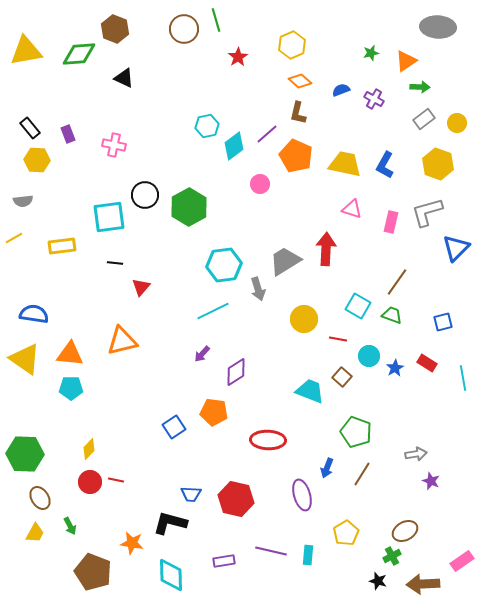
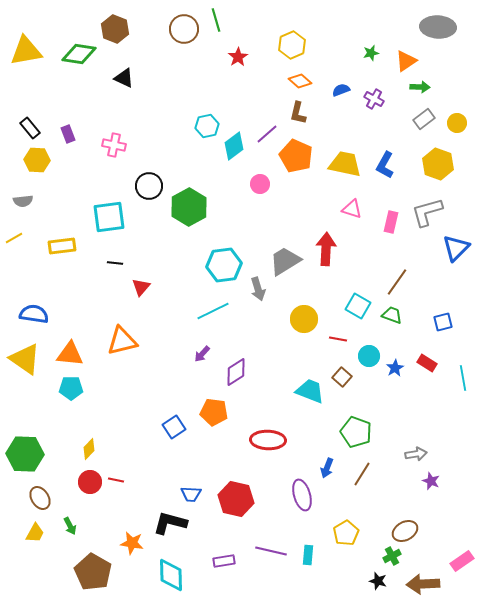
green diamond at (79, 54): rotated 12 degrees clockwise
black circle at (145, 195): moved 4 px right, 9 px up
brown pentagon at (93, 572): rotated 9 degrees clockwise
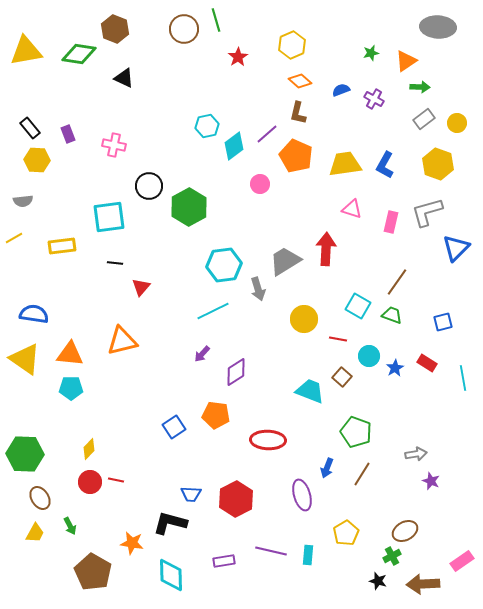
yellow trapezoid at (345, 164): rotated 20 degrees counterclockwise
orange pentagon at (214, 412): moved 2 px right, 3 px down
red hexagon at (236, 499): rotated 20 degrees clockwise
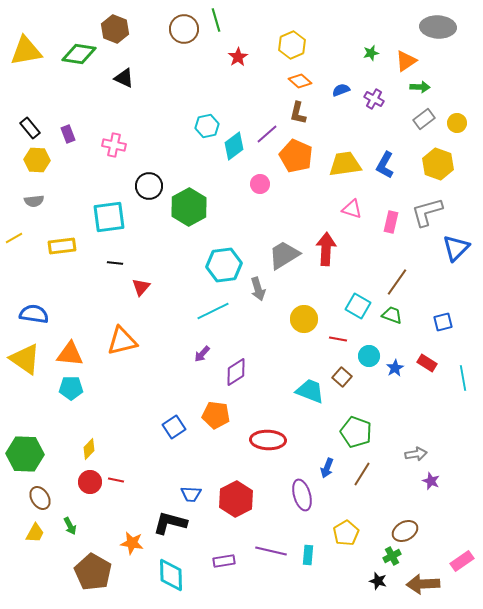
gray semicircle at (23, 201): moved 11 px right
gray trapezoid at (285, 261): moved 1 px left, 6 px up
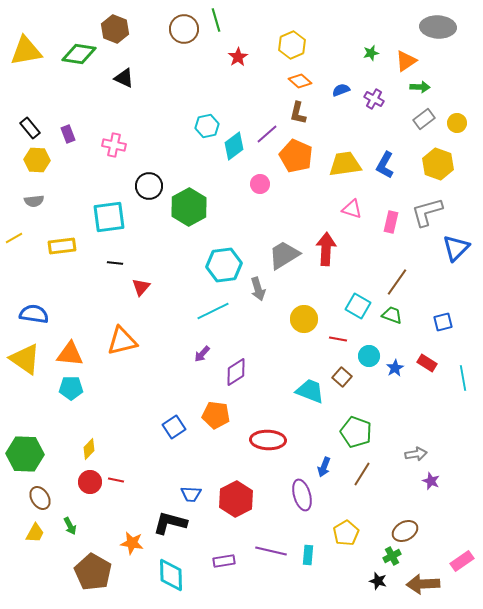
blue arrow at (327, 468): moved 3 px left, 1 px up
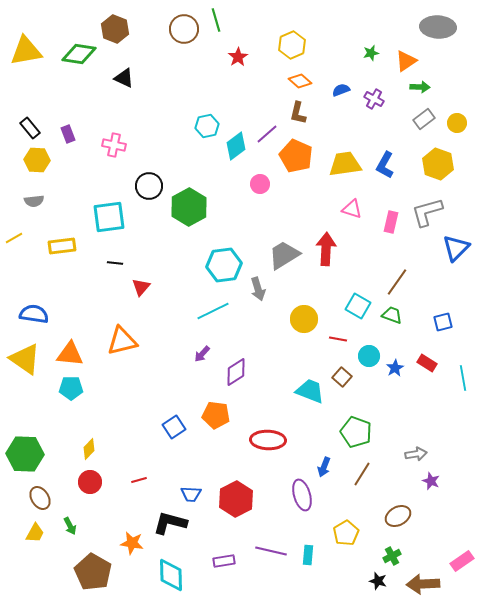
cyan diamond at (234, 146): moved 2 px right
red line at (116, 480): moved 23 px right; rotated 28 degrees counterclockwise
brown ellipse at (405, 531): moved 7 px left, 15 px up
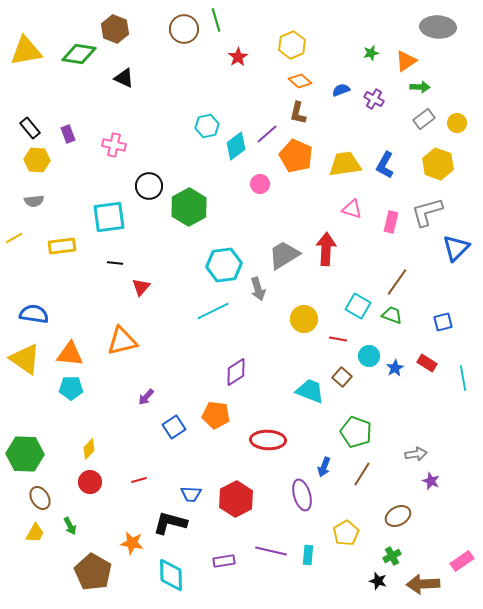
purple arrow at (202, 354): moved 56 px left, 43 px down
